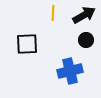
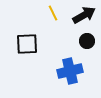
yellow line: rotated 28 degrees counterclockwise
black circle: moved 1 px right, 1 px down
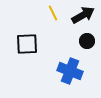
black arrow: moved 1 px left
blue cross: rotated 35 degrees clockwise
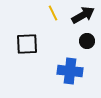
blue cross: rotated 15 degrees counterclockwise
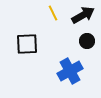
blue cross: rotated 35 degrees counterclockwise
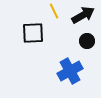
yellow line: moved 1 px right, 2 px up
black square: moved 6 px right, 11 px up
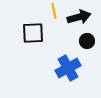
yellow line: rotated 14 degrees clockwise
black arrow: moved 4 px left, 2 px down; rotated 15 degrees clockwise
blue cross: moved 2 px left, 3 px up
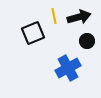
yellow line: moved 5 px down
black square: rotated 20 degrees counterclockwise
